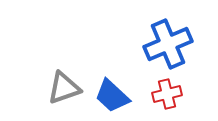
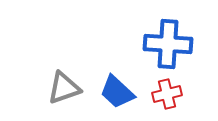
blue cross: rotated 27 degrees clockwise
blue trapezoid: moved 5 px right, 4 px up
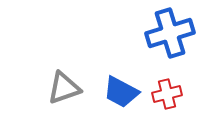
blue cross: moved 2 px right, 11 px up; rotated 21 degrees counterclockwise
blue trapezoid: moved 4 px right; rotated 15 degrees counterclockwise
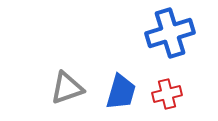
gray triangle: moved 3 px right
blue trapezoid: rotated 102 degrees counterclockwise
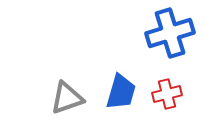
gray triangle: moved 10 px down
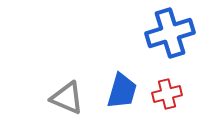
blue trapezoid: moved 1 px right, 1 px up
gray triangle: rotated 42 degrees clockwise
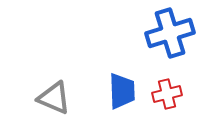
blue trapezoid: rotated 18 degrees counterclockwise
gray triangle: moved 13 px left
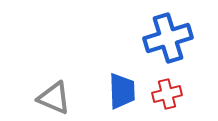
blue cross: moved 2 px left, 5 px down
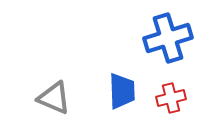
red cross: moved 4 px right, 4 px down
